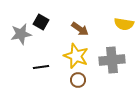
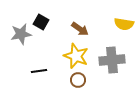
black line: moved 2 px left, 4 px down
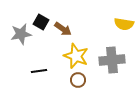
brown arrow: moved 17 px left
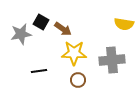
yellow star: moved 2 px left, 3 px up; rotated 20 degrees counterclockwise
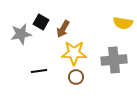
yellow semicircle: moved 1 px left, 1 px up
brown arrow: rotated 84 degrees clockwise
gray cross: moved 2 px right
brown circle: moved 2 px left, 3 px up
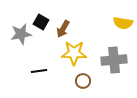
brown circle: moved 7 px right, 4 px down
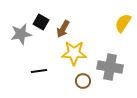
yellow semicircle: rotated 114 degrees clockwise
gray cross: moved 4 px left, 7 px down; rotated 15 degrees clockwise
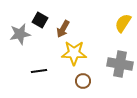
black square: moved 1 px left, 2 px up
gray star: moved 1 px left
gray cross: moved 10 px right, 3 px up
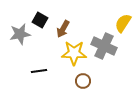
gray cross: moved 16 px left, 18 px up; rotated 15 degrees clockwise
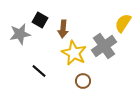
brown arrow: rotated 24 degrees counterclockwise
gray cross: rotated 30 degrees clockwise
yellow star: rotated 25 degrees clockwise
black line: rotated 49 degrees clockwise
